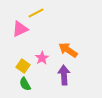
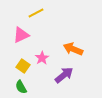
pink triangle: moved 1 px right, 6 px down
orange arrow: moved 5 px right, 1 px up; rotated 12 degrees counterclockwise
purple arrow: rotated 54 degrees clockwise
green semicircle: moved 4 px left, 3 px down
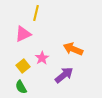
yellow line: rotated 49 degrees counterclockwise
pink triangle: moved 2 px right, 1 px up
yellow square: rotated 16 degrees clockwise
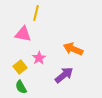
pink triangle: rotated 36 degrees clockwise
pink star: moved 3 px left
yellow square: moved 3 px left, 1 px down
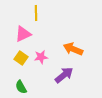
yellow line: rotated 14 degrees counterclockwise
pink triangle: rotated 36 degrees counterclockwise
pink star: moved 2 px right, 1 px up; rotated 24 degrees clockwise
yellow square: moved 1 px right, 9 px up; rotated 16 degrees counterclockwise
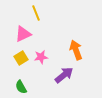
yellow line: rotated 21 degrees counterclockwise
orange arrow: moved 3 px right, 1 px down; rotated 48 degrees clockwise
yellow square: rotated 24 degrees clockwise
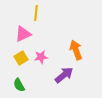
yellow line: rotated 28 degrees clockwise
green semicircle: moved 2 px left, 2 px up
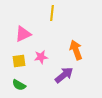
yellow line: moved 16 px right
yellow square: moved 2 px left, 3 px down; rotated 24 degrees clockwise
green semicircle: rotated 32 degrees counterclockwise
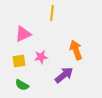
green semicircle: moved 3 px right
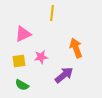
orange arrow: moved 2 px up
